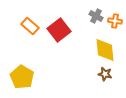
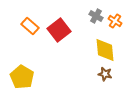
orange cross: rotated 24 degrees clockwise
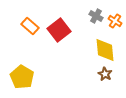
brown star: rotated 16 degrees clockwise
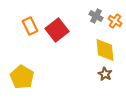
orange rectangle: rotated 24 degrees clockwise
red square: moved 2 px left
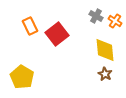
red square: moved 4 px down
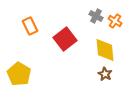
red square: moved 8 px right, 5 px down
yellow pentagon: moved 3 px left, 3 px up
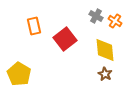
orange rectangle: moved 4 px right; rotated 12 degrees clockwise
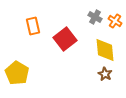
gray cross: moved 1 px left, 1 px down
orange rectangle: moved 1 px left
yellow pentagon: moved 2 px left, 1 px up
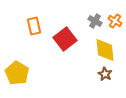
gray cross: moved 4 px down
orange rectangle: moved 1 px right
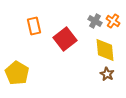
orange cross: moved 2 px left
brown star: moved 2 px right
